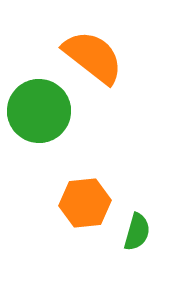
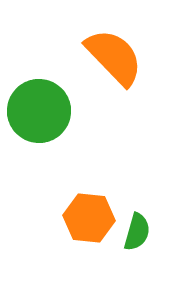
orange semicircle: moved 21 px right; rotated 8 degrees clockwise
orange hexagon: moved 4 px right, 15 px down; rotated 12 degrees clockwise
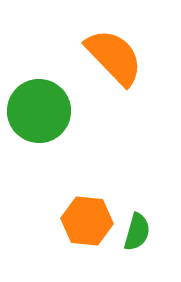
orange hexagon: moved 2 px left, 3 px down
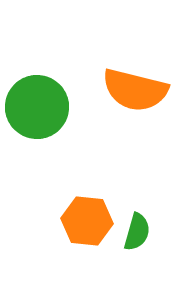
orange semicircle: moved 21 px right, 33 px down; rotated 148 degrees clockwise
green circle: moved 2 px left, 4 px up
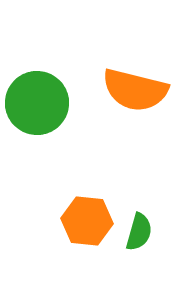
green circle: moved 4 px up
green semicircle: moved 2 px right
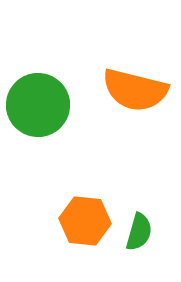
green circle: moved 1 px right, 2 px down
orange hexagon: moved 2 px left
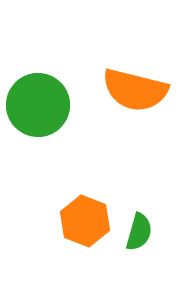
orange hexagon: rotated 15 degrees clockwise
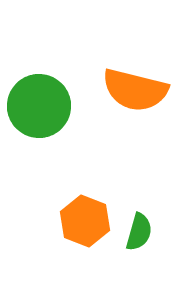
green circle: moved 1 px right, 1 px down
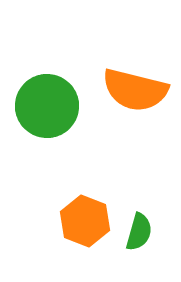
green circle: moved 8 px right
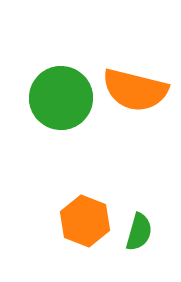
green circle: moved 14 px right, 8 px up
